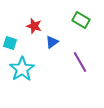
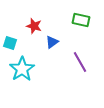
green rectangle: rotated 18 degrees counterclockwise
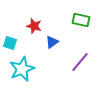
purple line: rotated 70 degrees clockwise
cyan star: rotated 10 degrees clockwise
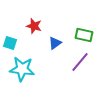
green rectangle: moved 3 px right, 15 px down
blue triangle: moved 3 px right, 1 px down
cyan star: rotated 30 degrees clockwise
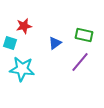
red star: moved 10 px left; rotated 28 degrees counterclockwise
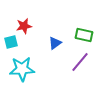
cyan square: moved 1 px right, 1 px up; rotated 32 degrees counterclockwise
cyan star: rotated 10 degrees counterclockwise
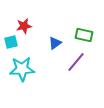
purple line: moved 4 px left
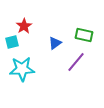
red star: rotated 21 degrees counterclockwise
cyan square: moved 1 px right
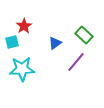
green rectangle: rotated 30 degrees clockwise
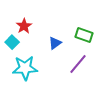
green rectangle: rotated 24 degrees counterclockwise
cyan square: rotated 32 degrees counterclockwise
purple line: moved 2 px right, 2 px down
cyan star: moved 3 px right, 1 px up
